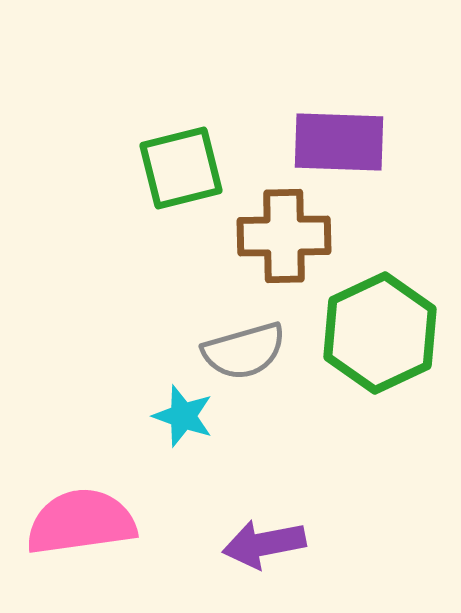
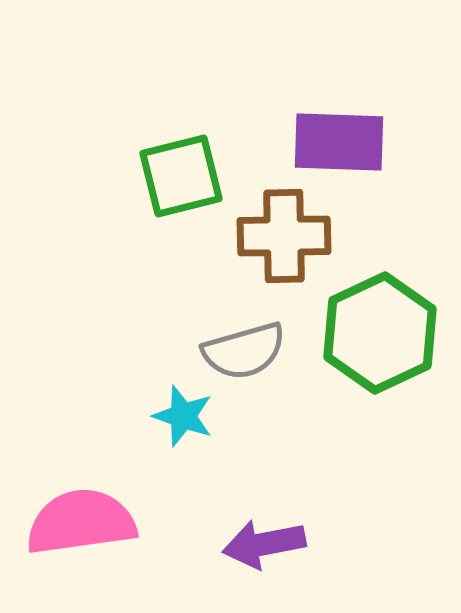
green square: moved 8 px down
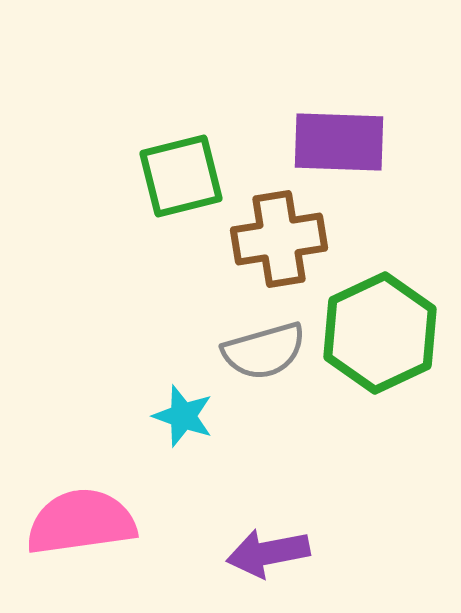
brown cross: moved 5 px left, 3 px down; rotated 8 degrees counterclockwise
gray semicircle: moved 20 px right
purple arrow: moved 4 px right, 9 px down
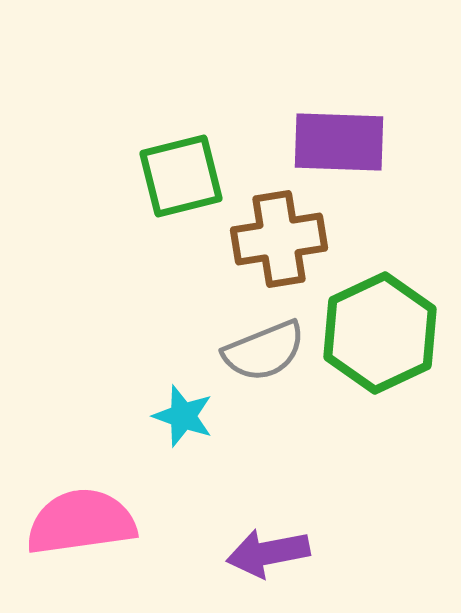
gray semicircle: rotated 6 degrees counterclockwise
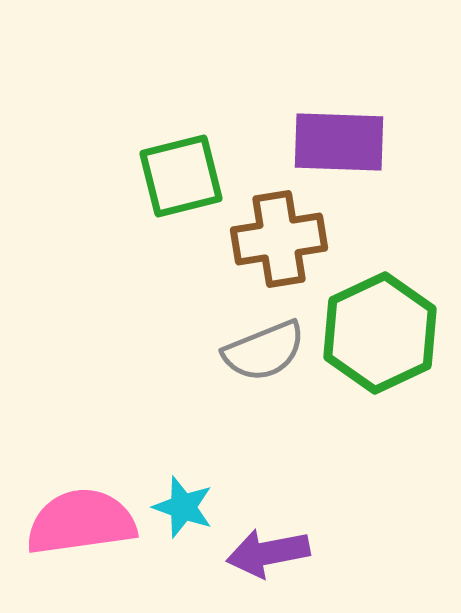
cyan star: moved 91 px down
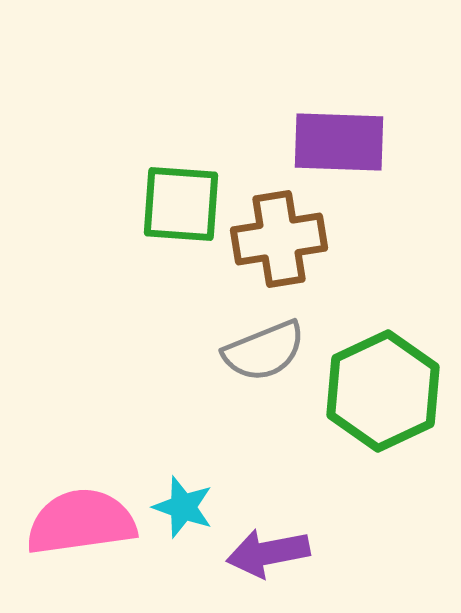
green square: moved 28 px down; rotated 18 degrees clockwise
green hexagon: moved 3 px right, 58 px down
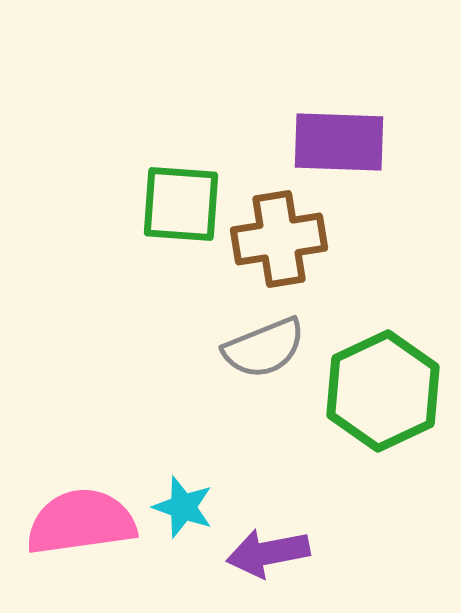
gray semicircle: moved 3 px up
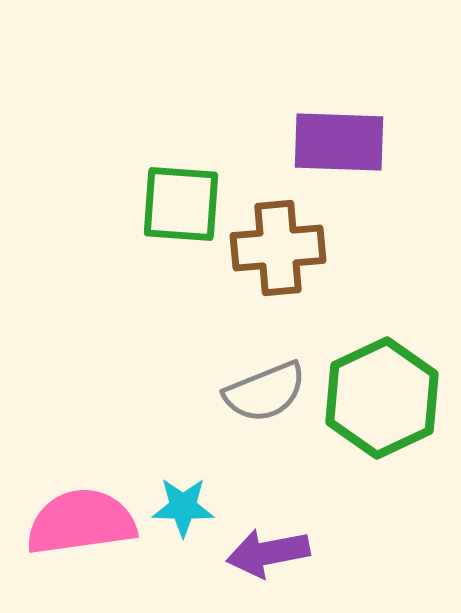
brown cross: moved 1 px left, 9 px down; rotated 4 degrees clockwise
gray semicircle: moved 1 px right, 44 px down
green hexagon: moved 1 px left, 7 px down
cyan star: rotated 18 degrees counterclockwise
